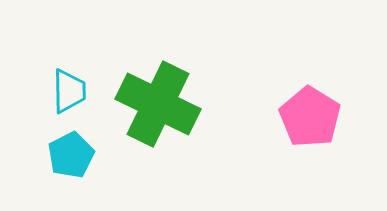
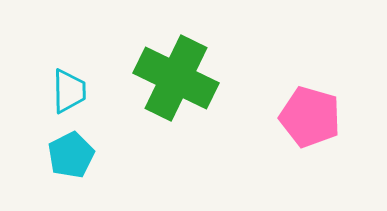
green cross: moved 18 px right, 26 px up
pink pentagon: rotated 16 degrees counterclockwise
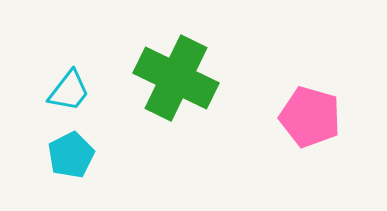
cyan trapezoid: rotated 39 degrees clockwise
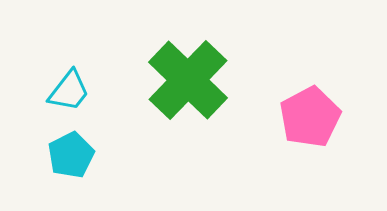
green cross: moved 12 px right, 2 px down; rotated 18 degrees clockwise
pink pentagon: rotated 28 degrees clockwise
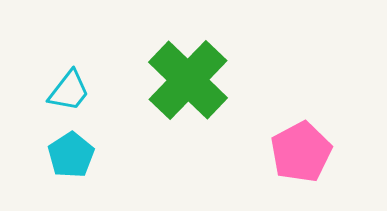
pink pentagon: moved 9 px left, 35 px down
cyan pentagon: rotated 6 degrees counterclockwise
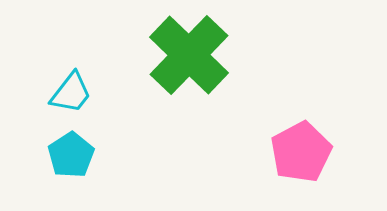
green cross: moved 1 px right, 25 px up
cyan trapezoid: moved 2 px right, 2 px down
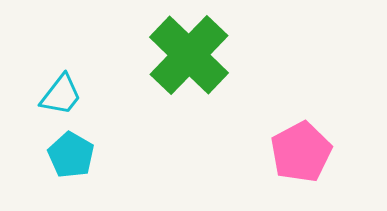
cyan trapezoid: moved 10 px left, 2 px down
cyan pentagon: rotated 9 degrees counterclockwise
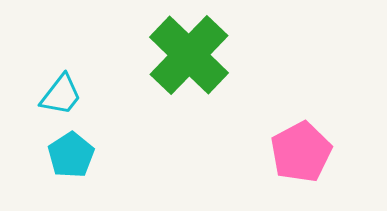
cyan pentagon: rotated 9 degrees clockwise
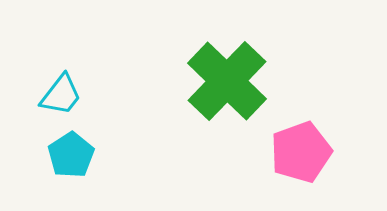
green cross: moved 38 px right, 26 px down
pink pentagon: rotated 8 degrees clockwise
